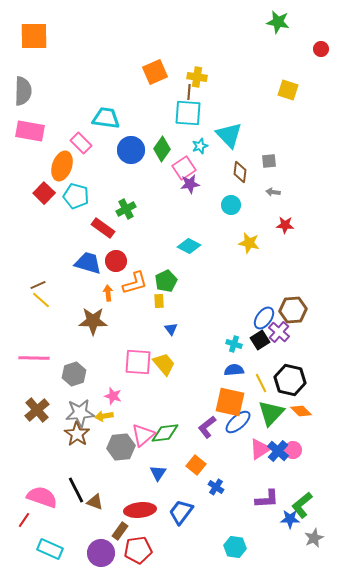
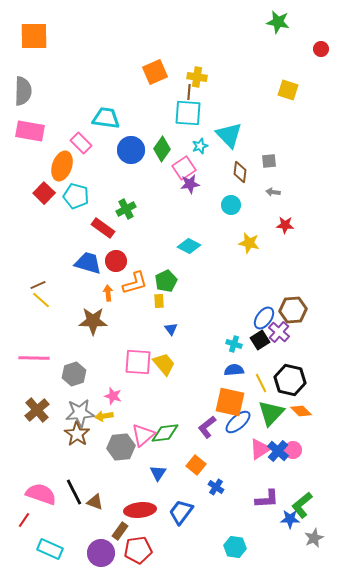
black line at (76, 490): moved 2 px left, 2 px down
pink semicircle at (42, 497): moved 1 px left, 3 px up
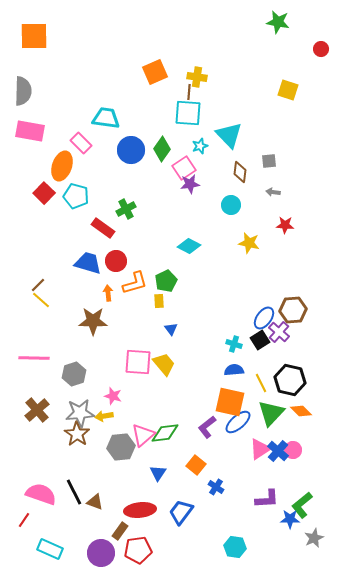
brown line at (38, 285): rotated 21 degrees counterclockwise
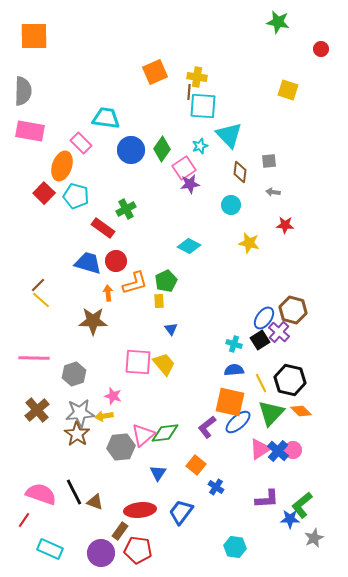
cyan square at (188, 113): moved 15 px right, 7 px up
brown hexagon at (293, 310): rotated 20 degrees clockwise
red pentagon at (138, 550): rotated 16 degrees clockwise
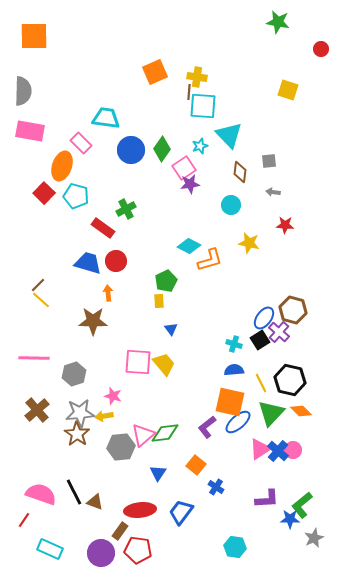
orange L-shape at (135, 283): moved 75 px right, 23 px up
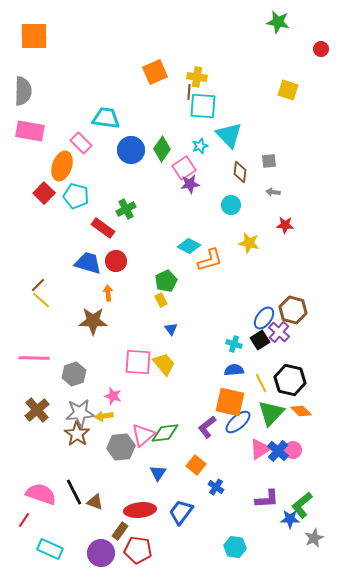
yellow rectangle at (159, 301): moved 2 px right, 1 px up; rotated 24 degrees counterclockwise
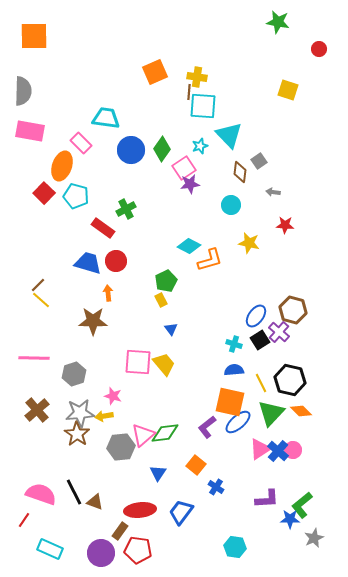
red circle at (321, 49): moved 2 px left
gray square at (269, 161): moved 10 px left; rotated 28 degrees counterclockwise
blue ellipse at (264, 318): moved 8 px left, 2 px up
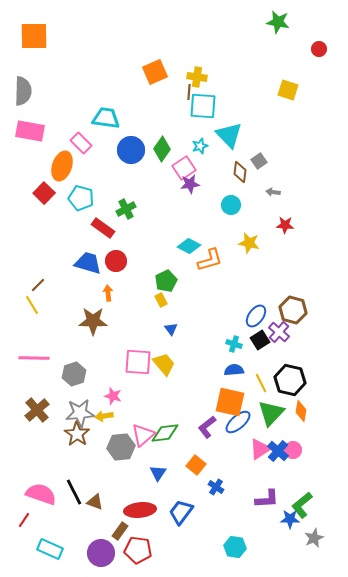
cyan pentagon at (76, 196): moved 5 px right, 2 px down
yellow line at (41, 300): moved 9 px left, 5 px down; rotated 18 degrees clockwise
orange diamond at (301, 411): rotated 55 degrees clockwise
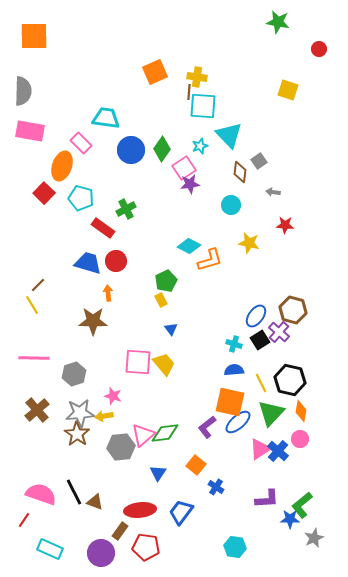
pink circle at (293, 450): moved 7 px right, 11 px up
red pentagon at (138, 550): moved 8 px right, 3 px up
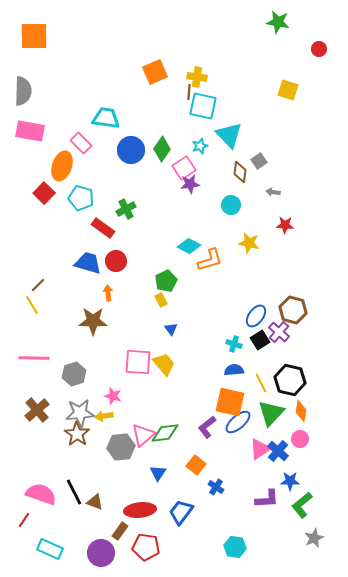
cyan square at (203, 106): rotated 8 degrees clockwise
blue star at (290, 519): moved 38 px up
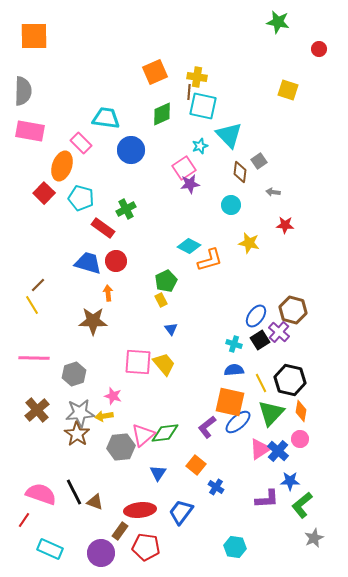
green diamond at (162, 149): moved 35 px up; rotated 30 degrees clockwise
